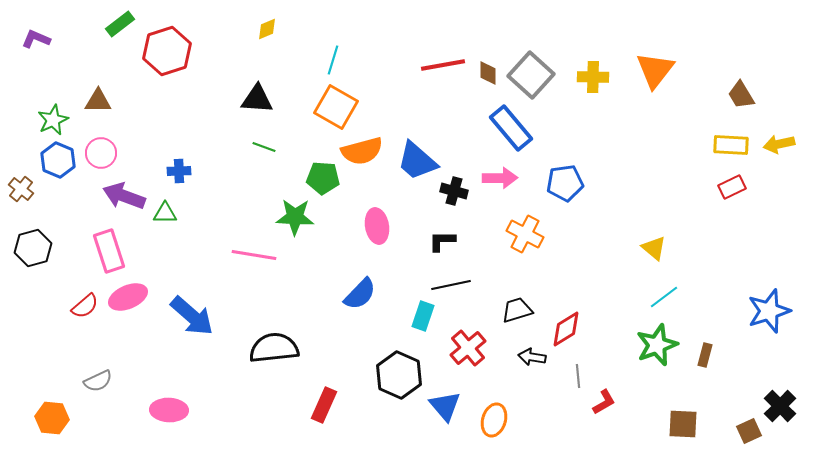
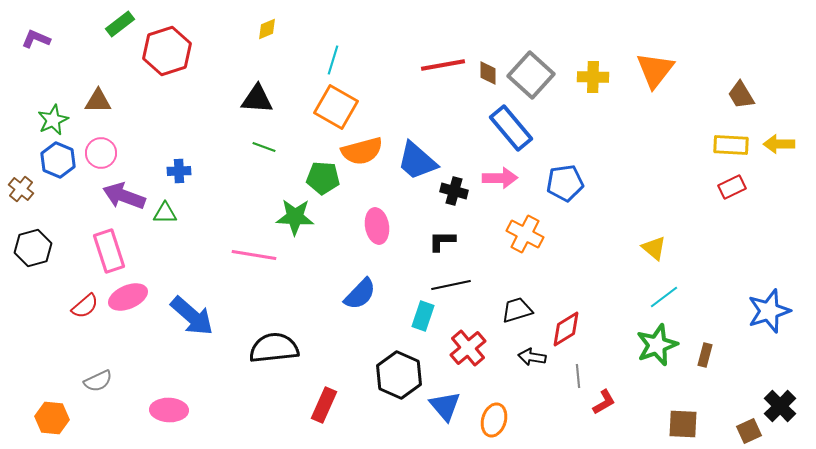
yellow arrow at (779, 144): rotated 12 degrees clockwise
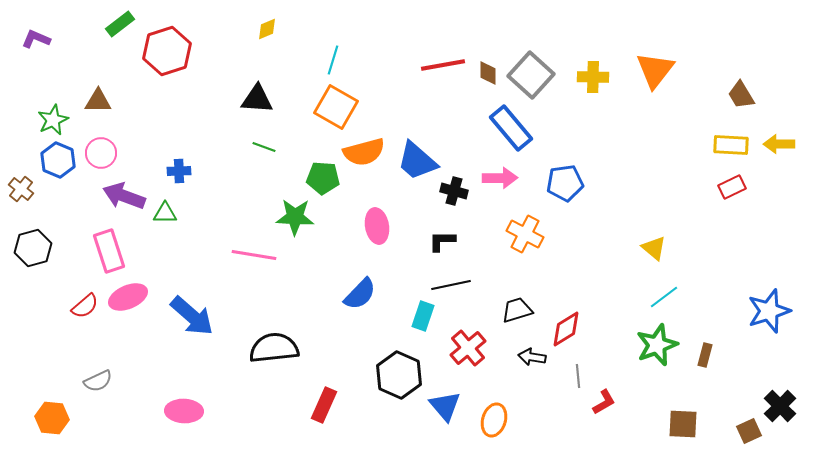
orange semicircle at (362, 151): moved 2 px right, 1 px down
pink ellipse at (169, 410): moved 15 px right, 1 px down
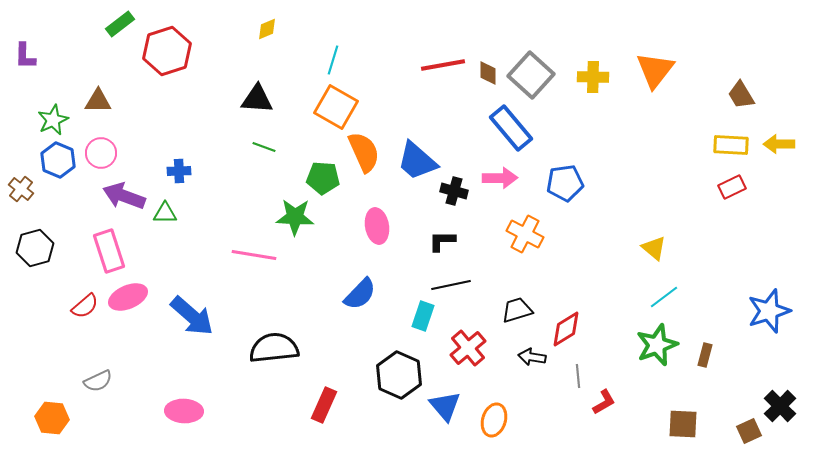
purple L-shape at (36, 39): moved 11 px left, 17 px down; rotated 112 degrees counterclockwise
orange semicircle at (364, 152): rotated 99 degrees counterclockwise
black hexagon at (33, 248): moved 2 px right
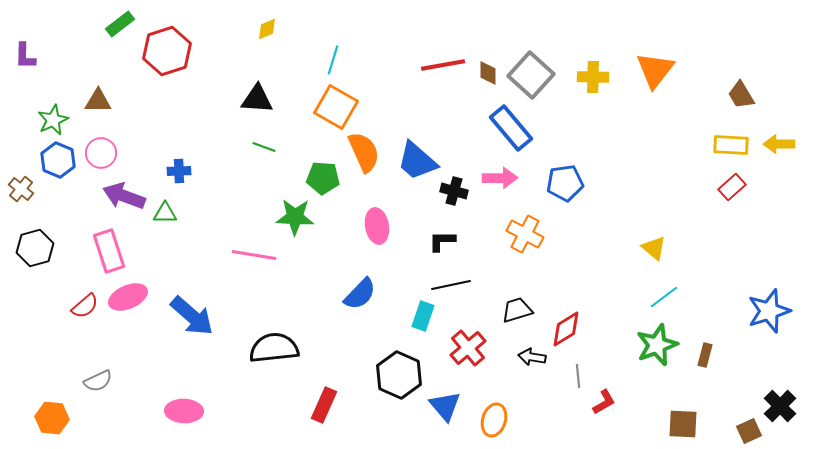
red rectangle at (732, 187): rotated 16 degrees counterclockwise
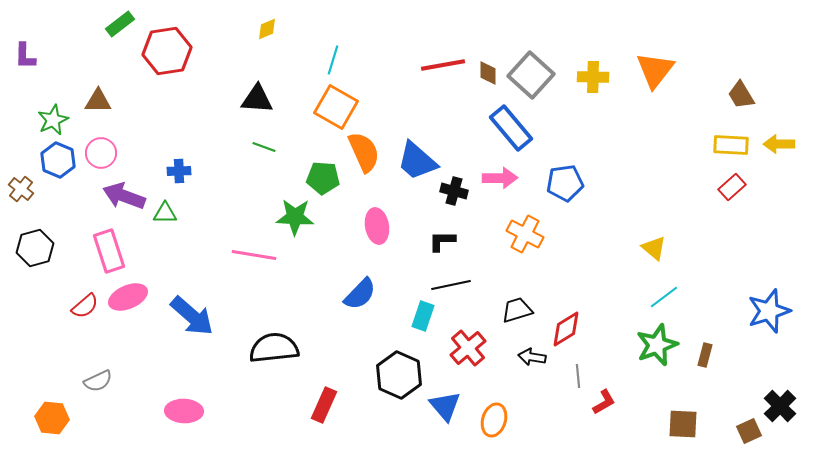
red hexagon at (167, 51): rotated 9 degrees clockwise
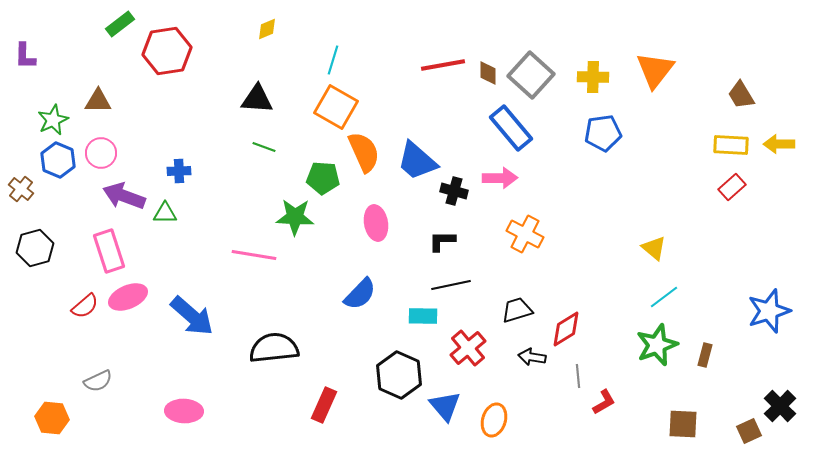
blue pentagon at (565, 183): moved 38 px right, 50 px up
pink ellipse at (377, 226): moved 1 px left, 3 px up
cyan rectangle at (423, 316): rotated 72 degrees clockwise
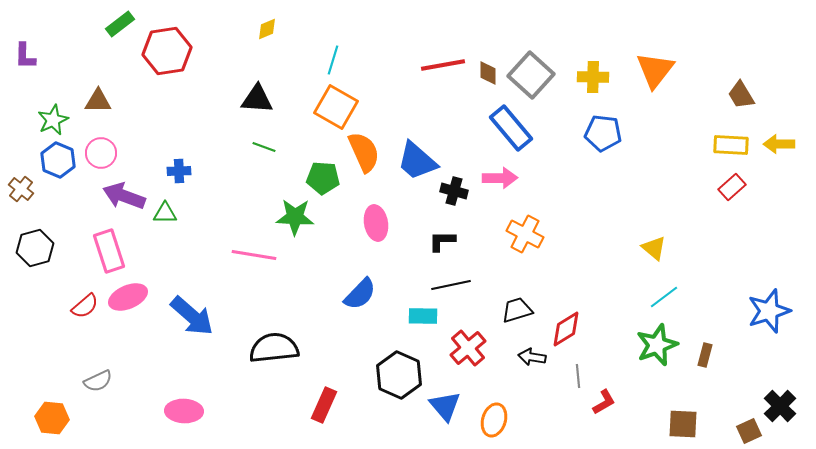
blue pentagon at (603, 133): rotated 15 degrees clockwise
